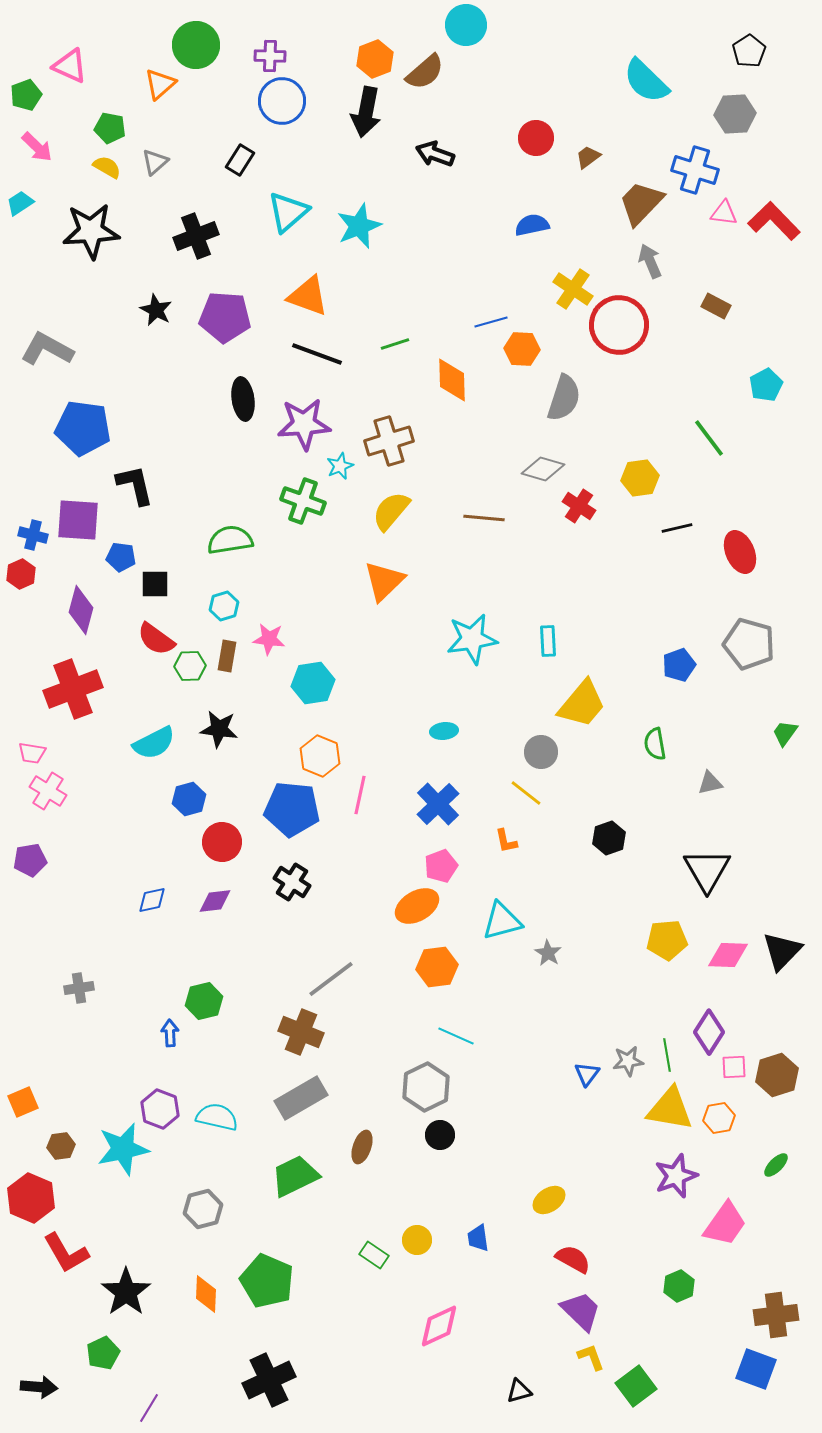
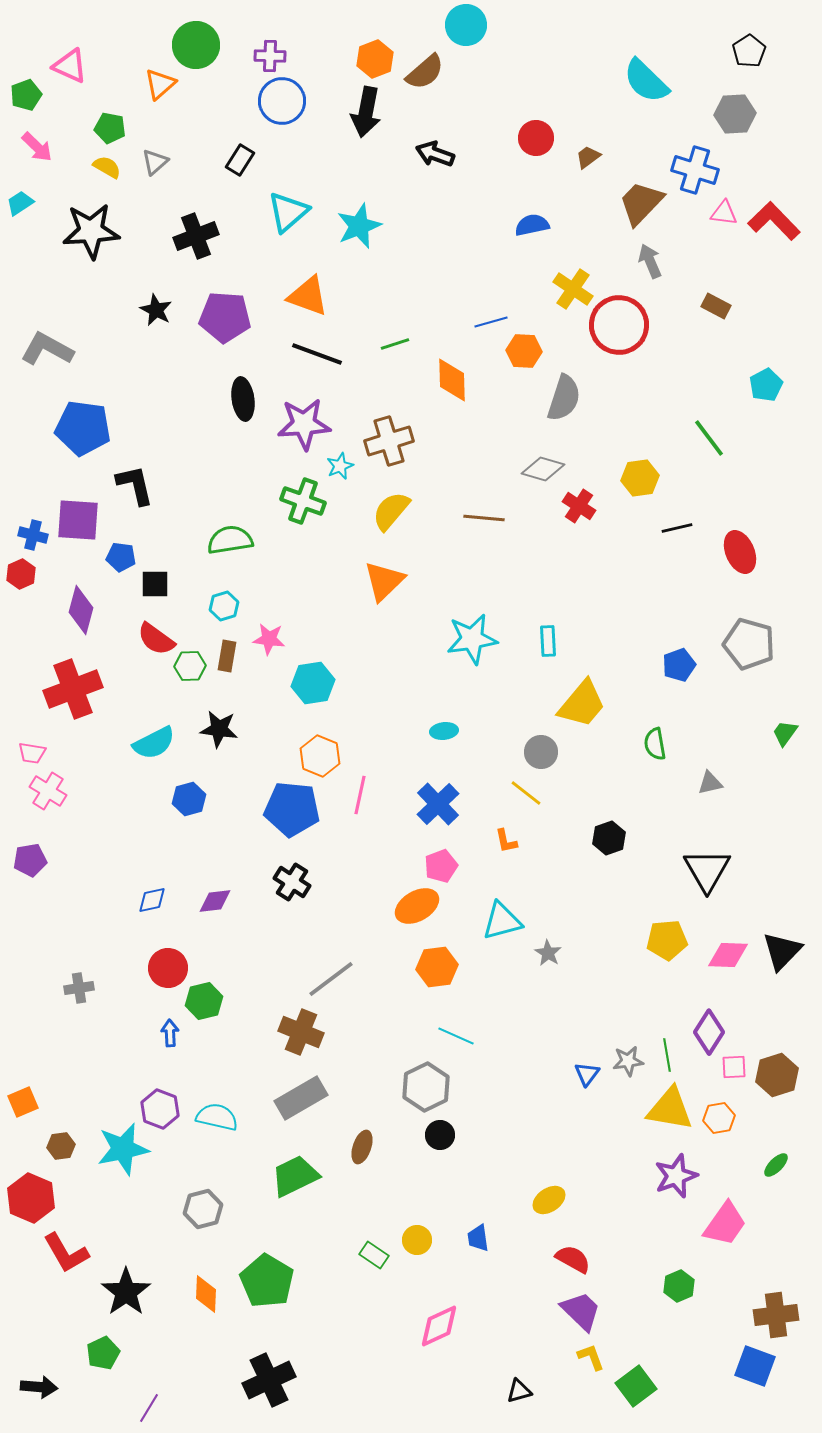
orange hexagon at (522, 349): moved 2 px right, 2 px down
red circle at (222, 842): moved 54 px left, 126 px down
green pentagon at (267, 1281): rotated 8 degrees clockwise
blue square at (756, 1369): moved 1 px left, 3 px up
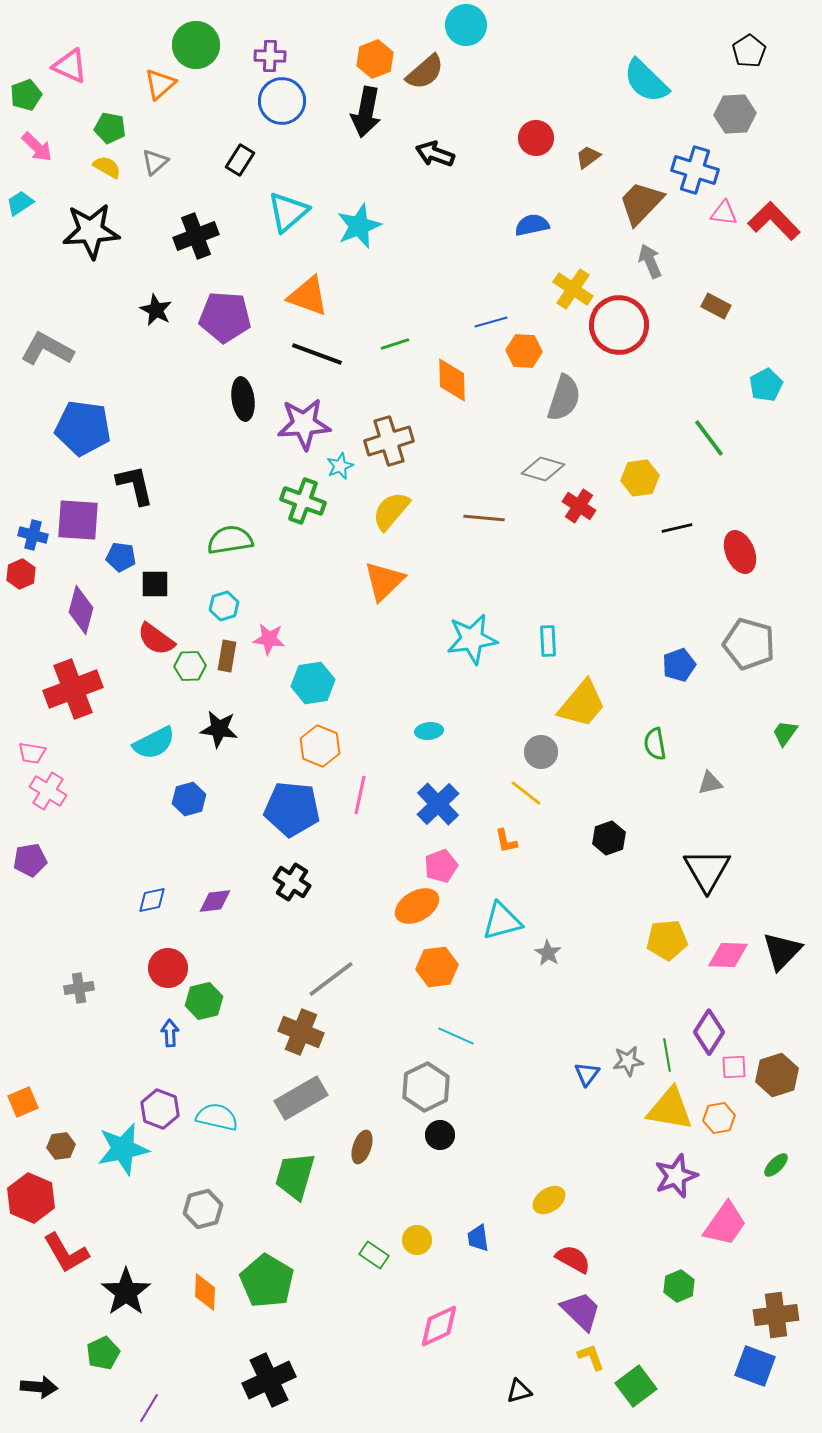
cyan ellipse at (444, 731): moved 15 px left
orange hexagon at (320, 756): moved 10 px up
green trapezoid at (295, 1176): rotated 48 degrees counterclockwise
orange diamond at (206, 1294): moved 1 px left, 2 px up
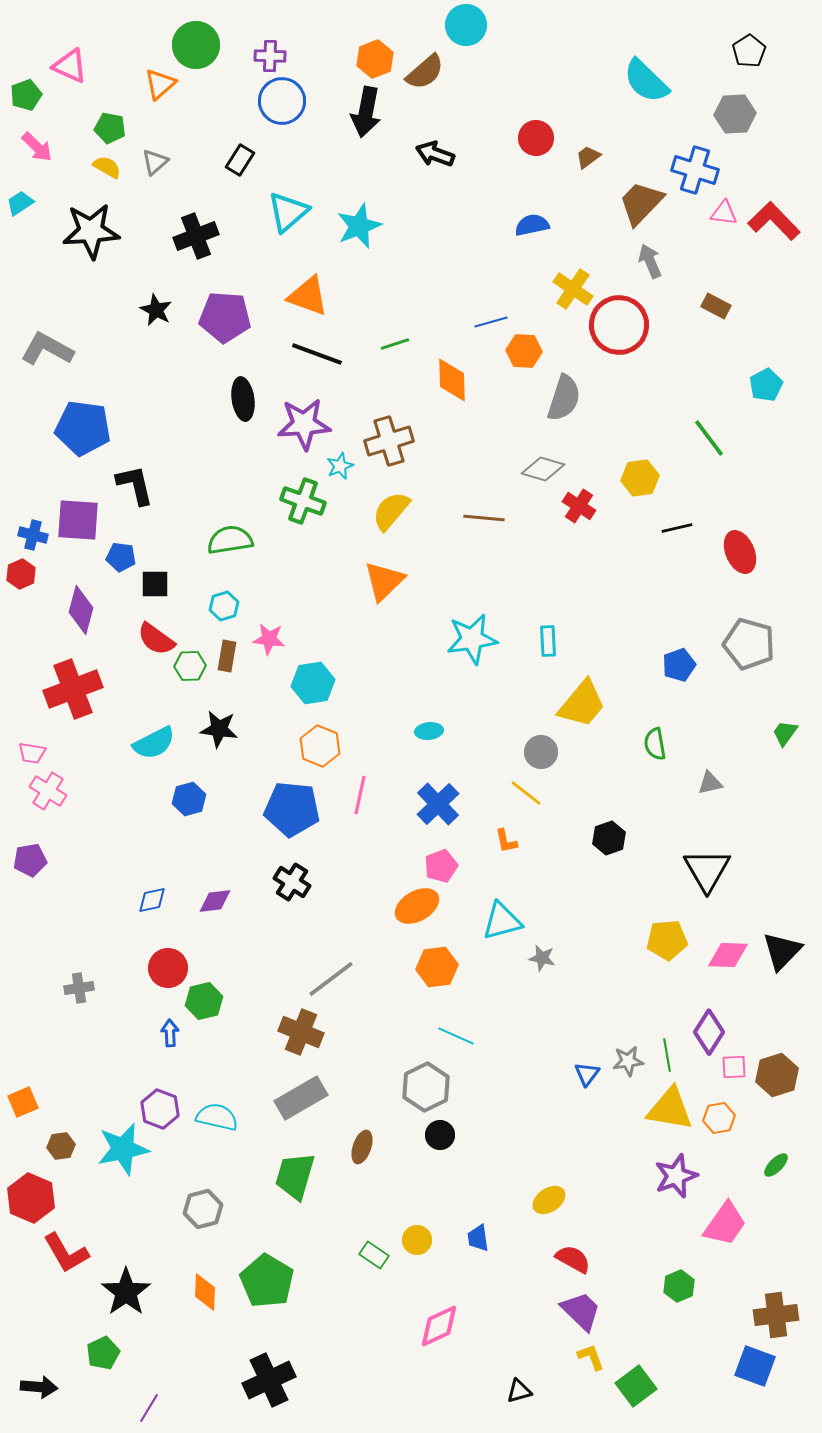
gray star at (548, 953): moved 6 px left, 5 px down; rotated 20 degrees counterclockwise
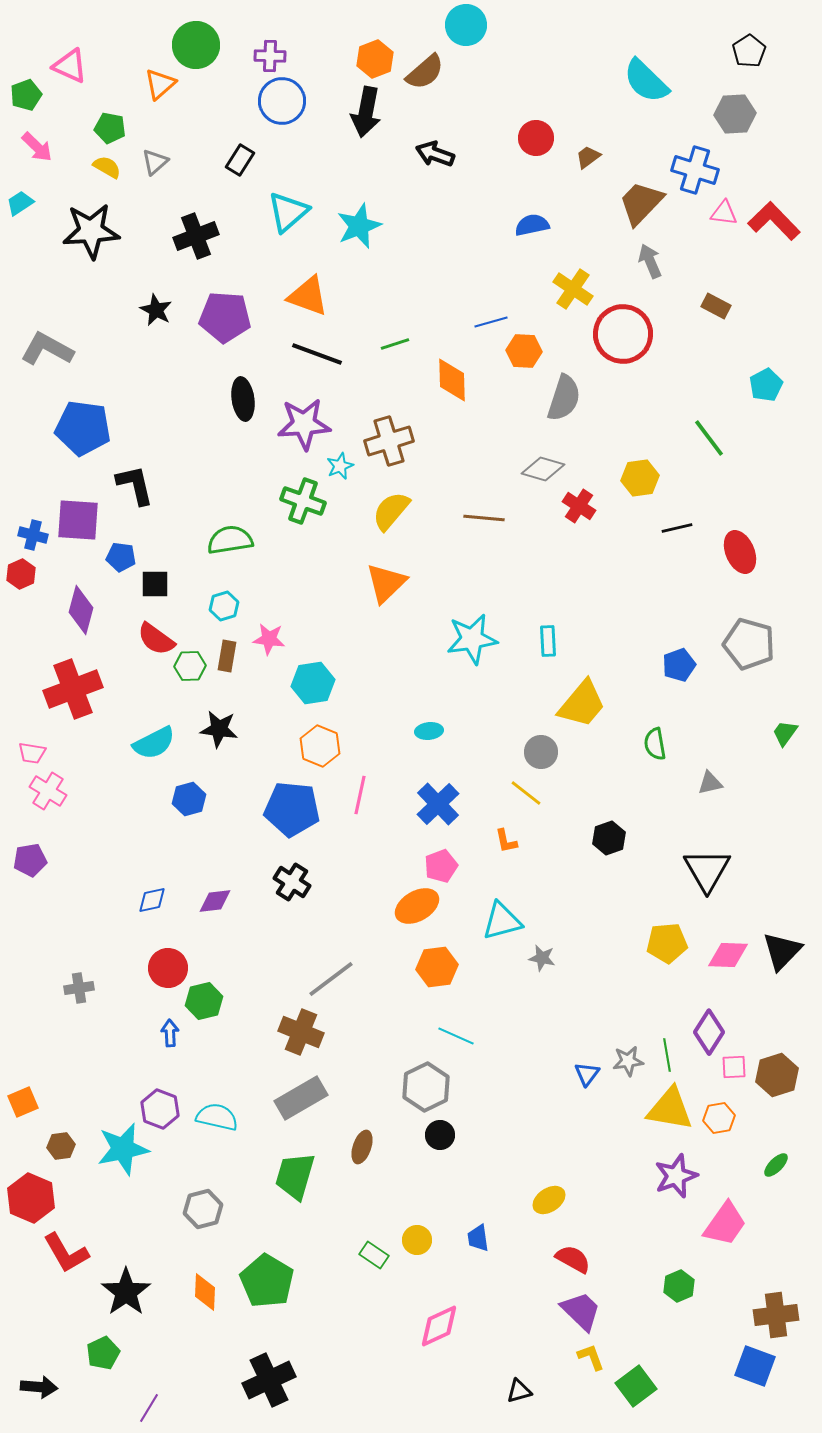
red circle at (619, 325): moved 4 px right, 9 px down
orange triangle at (384, 581): moved 2 px right, 2 px down
yellow pentagon at (667, 940): moved 3 px down
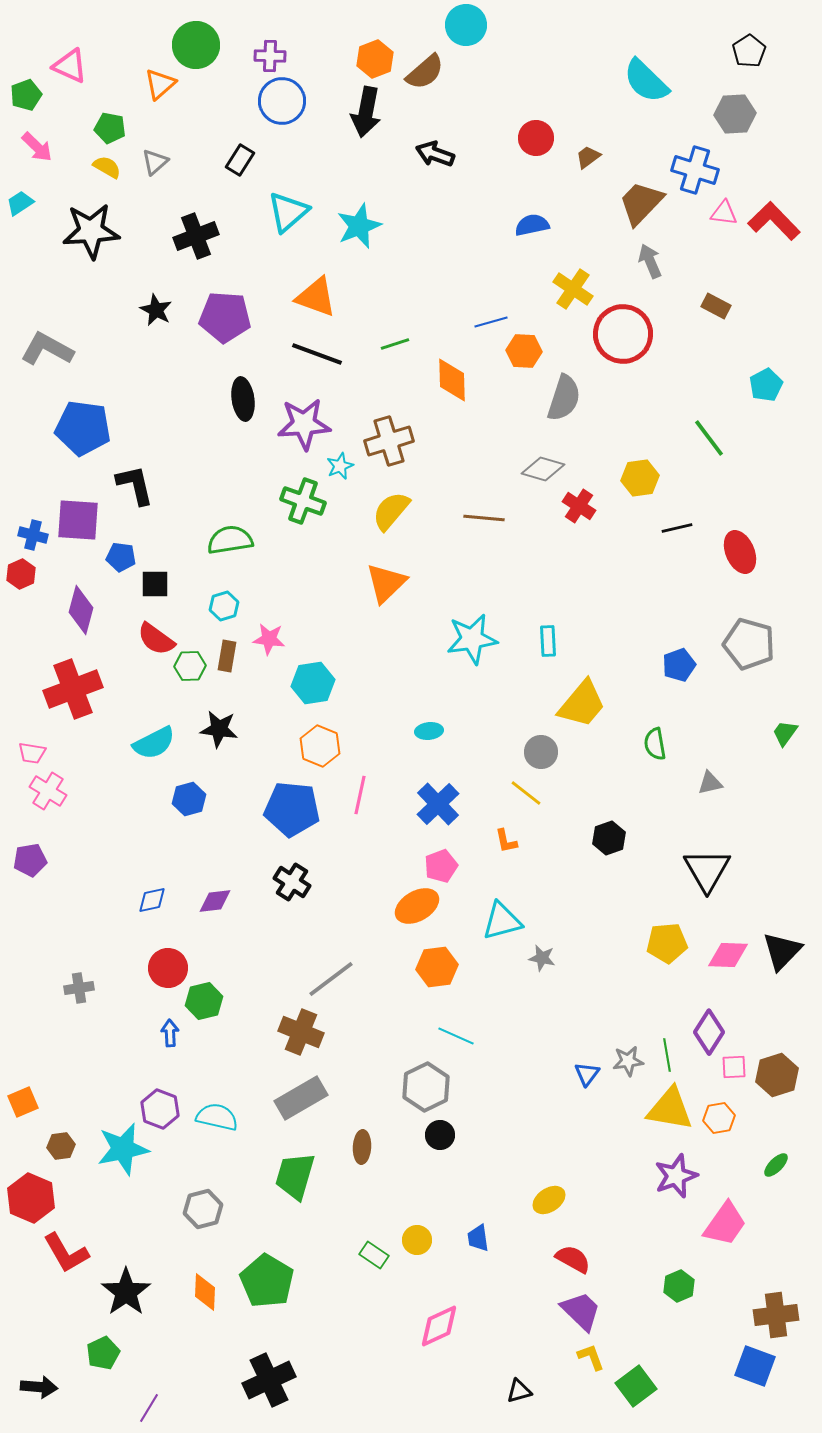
orange triangle at (308, 296): moved 8 px right, 1 px down
brown ellipse at (362, 1147): rotated 16 degrees counterclockwise
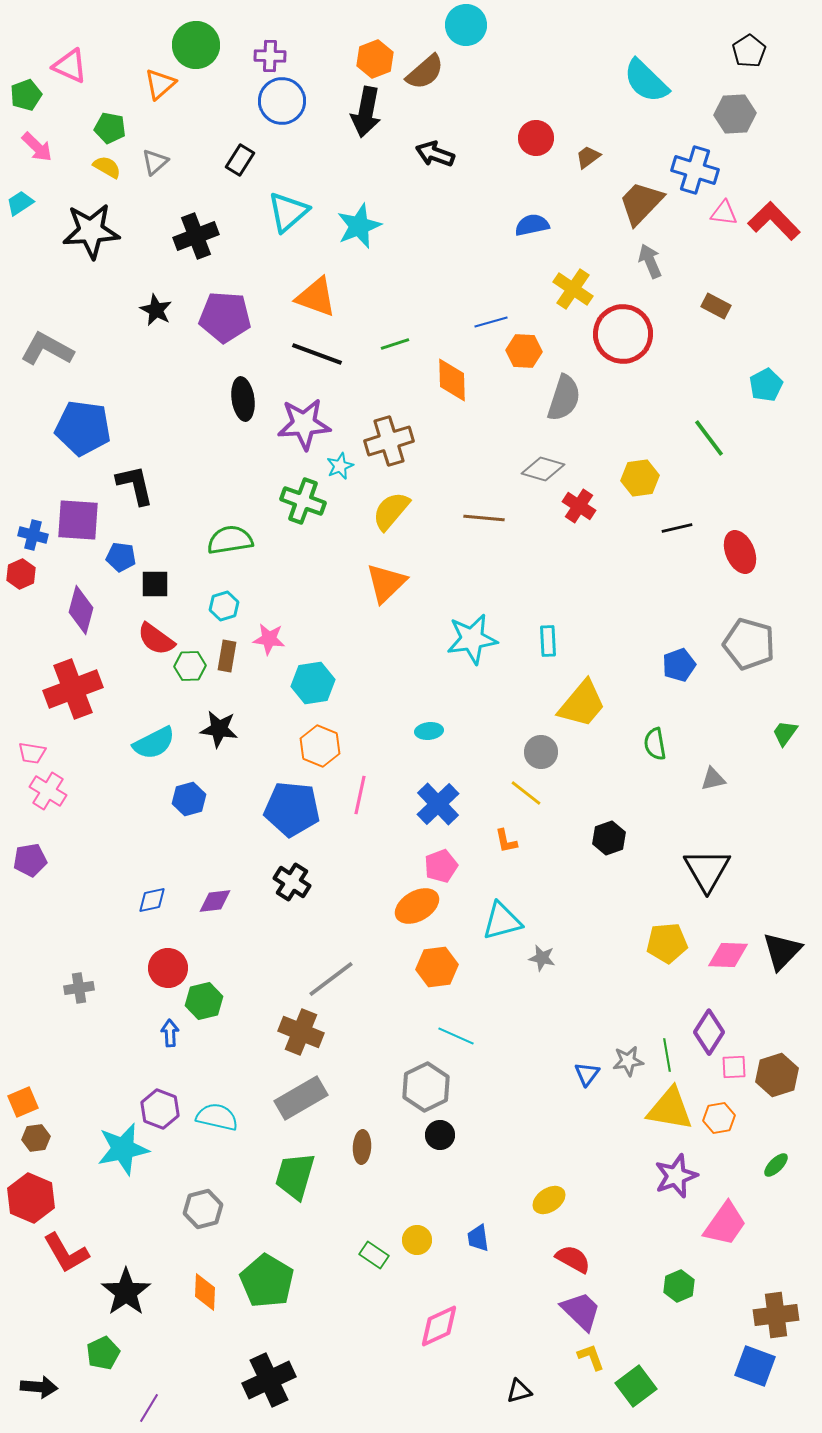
gray triangle at (710, 783): moved 3 px right, 4 px up
brown hexagon at (61, 1146): moved 25 px left, 8 px up
